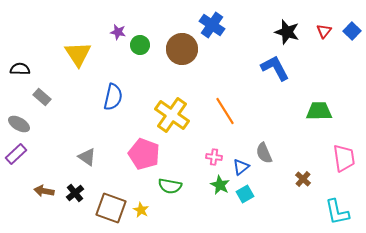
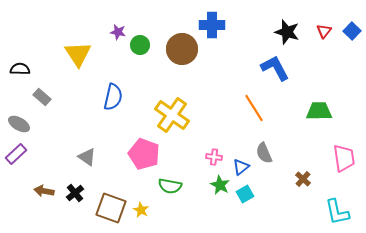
blue cross: rotated 35 degrees counterclockwise
orange line: moved 29 px right, 3 px up
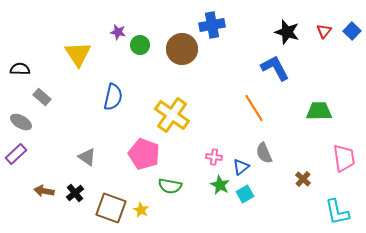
blue cross: rotated 10 degrees counterclockwise
gray ellipse: moved 2 px right, 2 px up
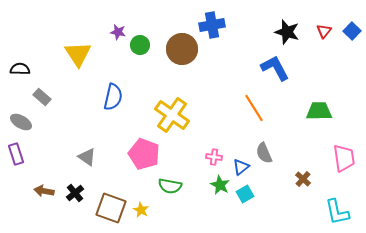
purple rectangle: rotated 65 degrees counterclockwise
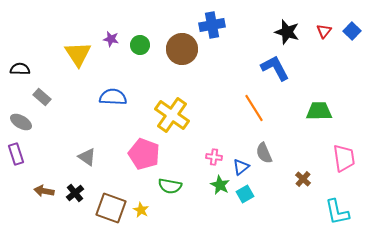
purple star: moved 7 px left, 7 px down
blue semicircle: rotated 100 degrees counterclockwise
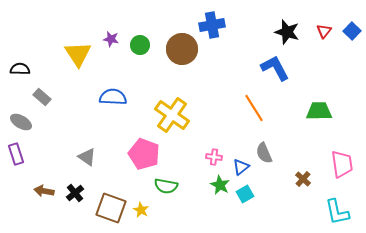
pink trapezoid: moved 2 px left, 6 px down
green semicircle: moved 4 px left
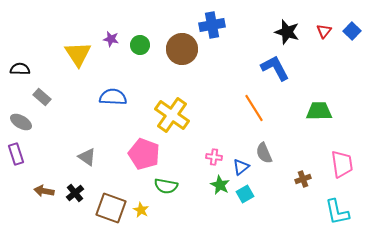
brown cross: rotated 28 degrees clockwise
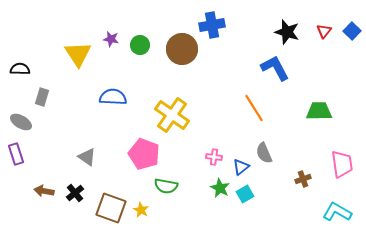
gray rectangle: rotated 66 degrees clockwise
green star: moved 3 px down
cyan L-shape: rotated 132 degrees clockwise
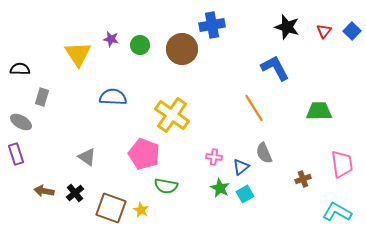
black star: moved 5 px up
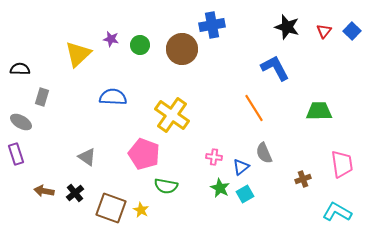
yellow triangle: rotated 20 degrees clockwise
